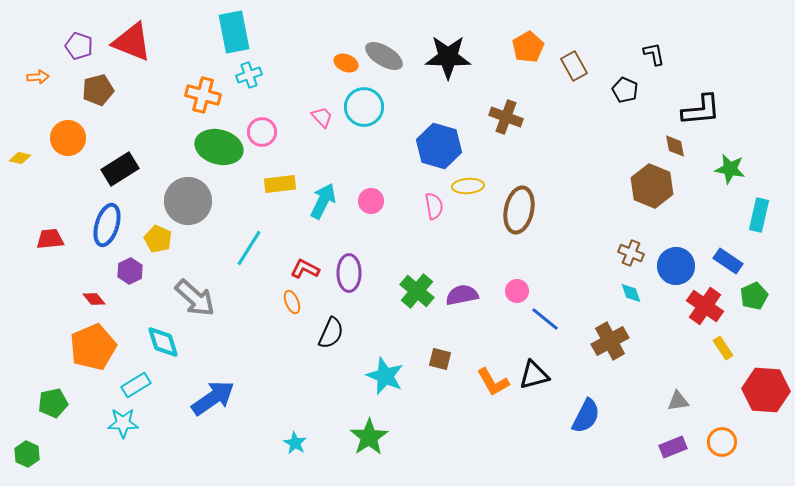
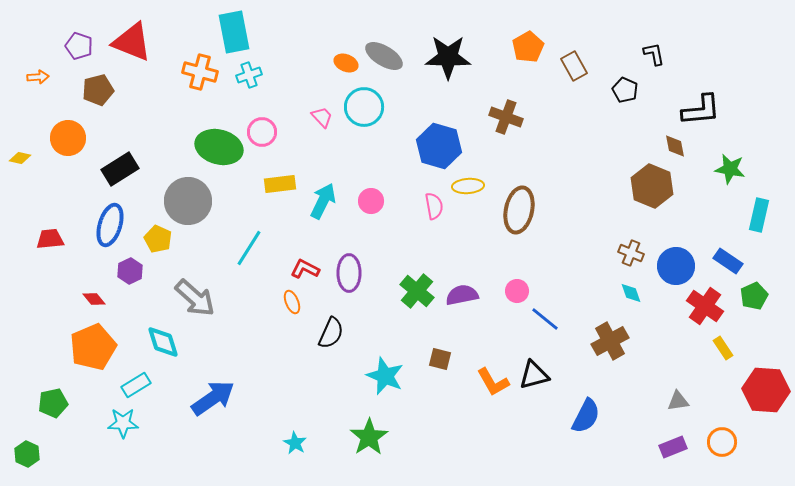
orange cross at (203, 95): moved 3 px left, 23 px up
blue ellipse at (107, 225): moved 3 px right
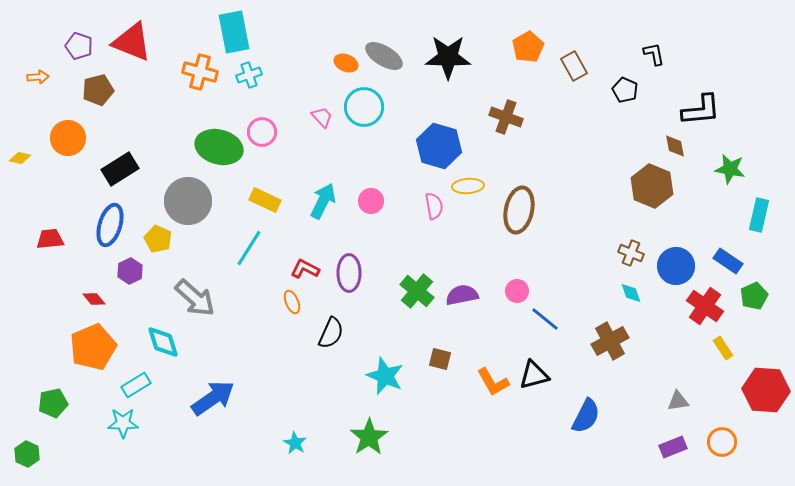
yellow rectangle at (280, 184): moved 15 px left, 16 px down; rotated 32 degrees clockwise
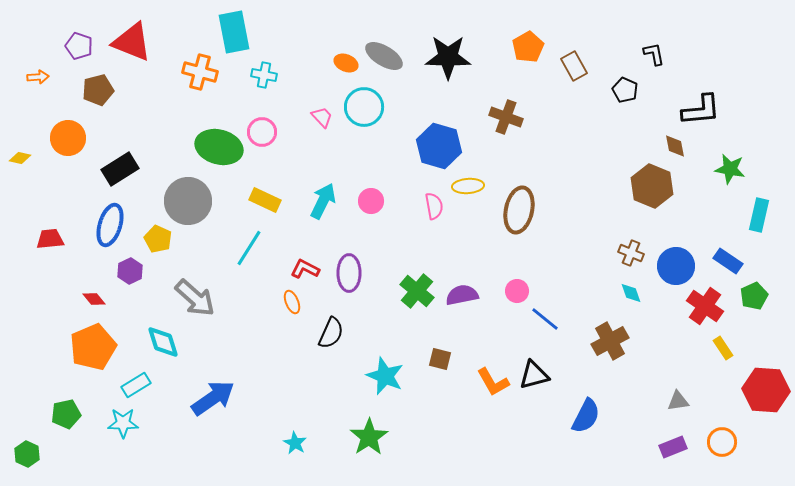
cyan cross at (249, 75): moved 15 px right; rotated 30 degrees clockwise
green pentagon at (53, 403): moved 13 px right, 11 px down
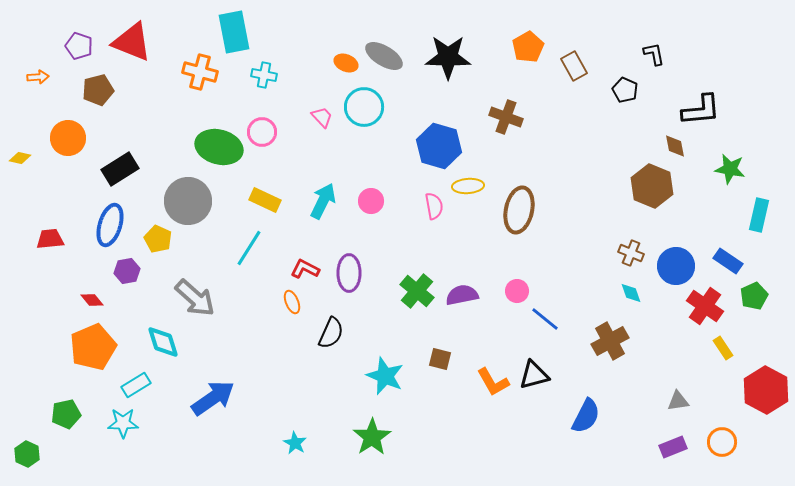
purple hexagon at (130, 271): moved 3 px left; rotated 15 degrees clockwise
red diamond at (94, 299): moved 2 px left, 1 px down
red hexagon at (766, 390): rotated 24 degrees clockwise
green star at (369, 437): moved 3 px right
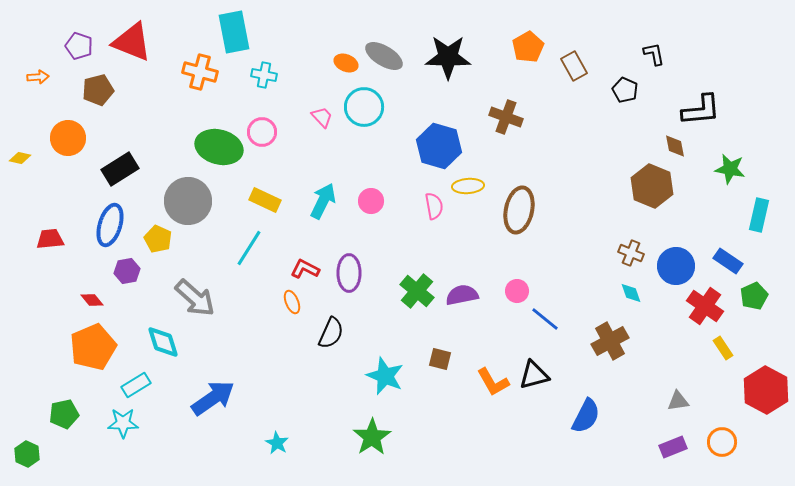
green pentagon at (66, 414): moved 2 px left
cyan star at (295, 443): moved 18 px left
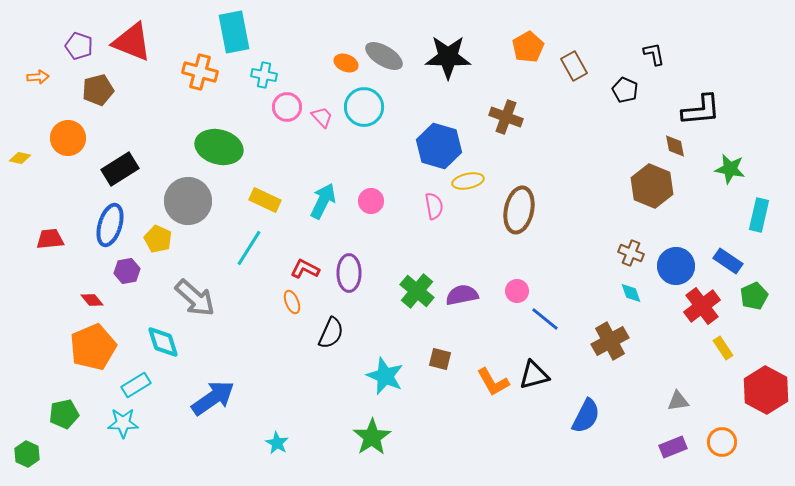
pink circle at (262, 132): moved 25 px right, 25 px up
yellow ellipse at (468, 186): moved 5 px up; rotated 8 degrees counterclockwise
red cross at (705, 306): moved 3 px left; rotated 18 degrees clockwise
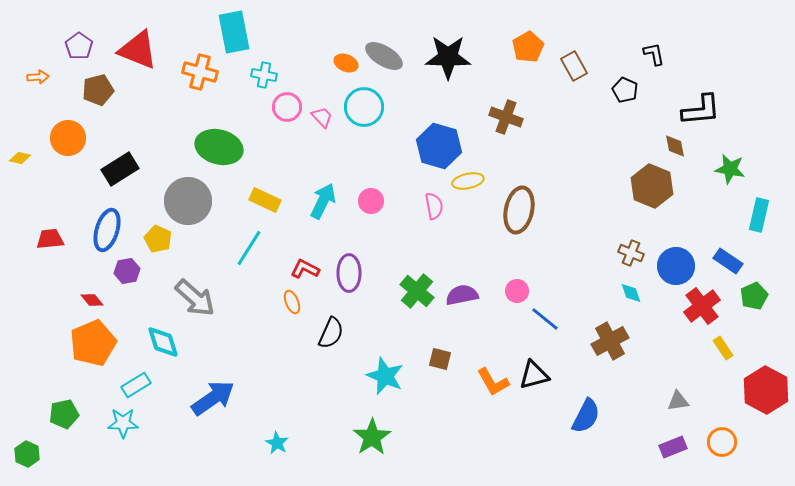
red triangle at (132, 42): moved 6 px right, 8 px down
purple pentagon at (79, 46): rotated 16 degrees clockwise
blue ellipse at (110, 225): moved 3 px left, 5 px down
orange pentagon at (93, 347): moved 4 px up
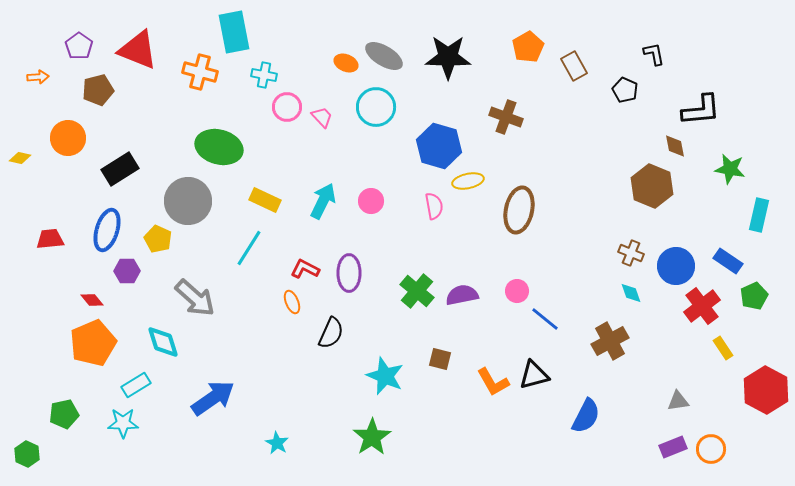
cyan circle at (364, 107): moved 12 px right
purple hexagon at (127, 271): rotated 10 degrees clockwise
orange circle at (722, 442): moved 11 px left, 7 px down
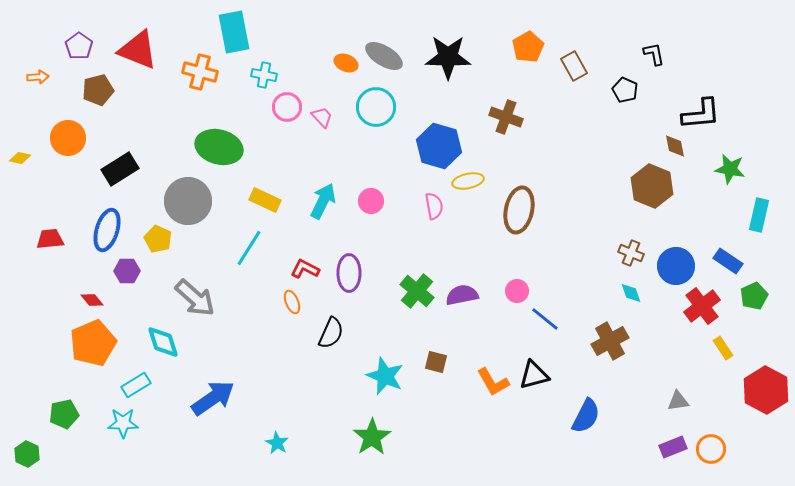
black L-shape at (701, 110): moved 4 px down
brown square at (440, 359): moved 4 px left, 3 px down
